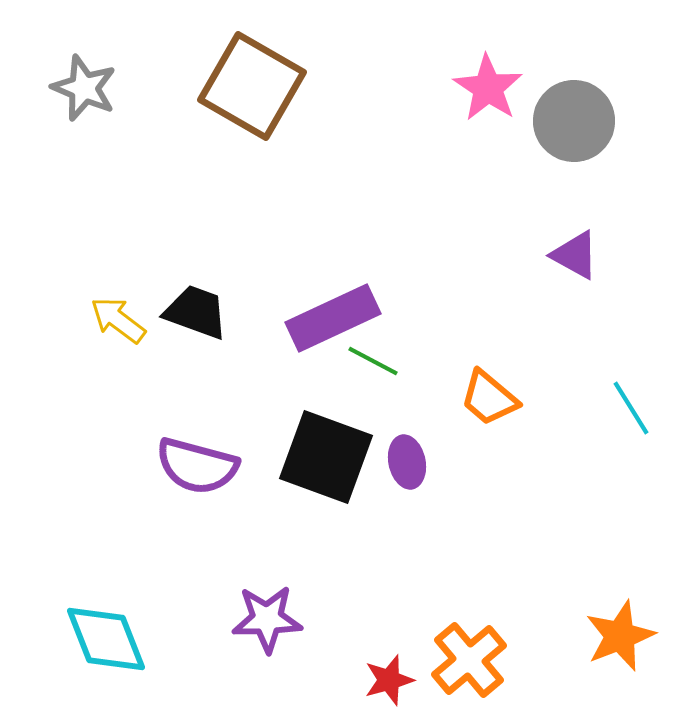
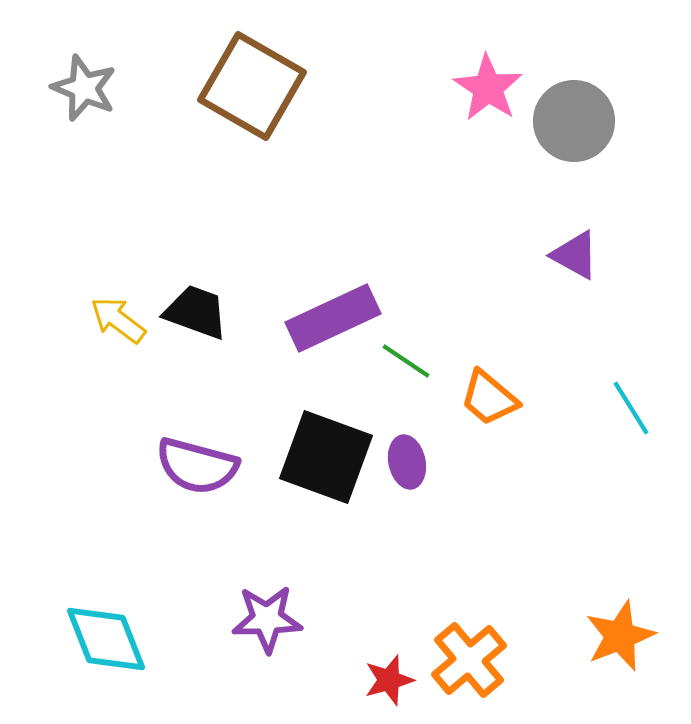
green line: moved 33 px right; rotated 6 degrees clockwise
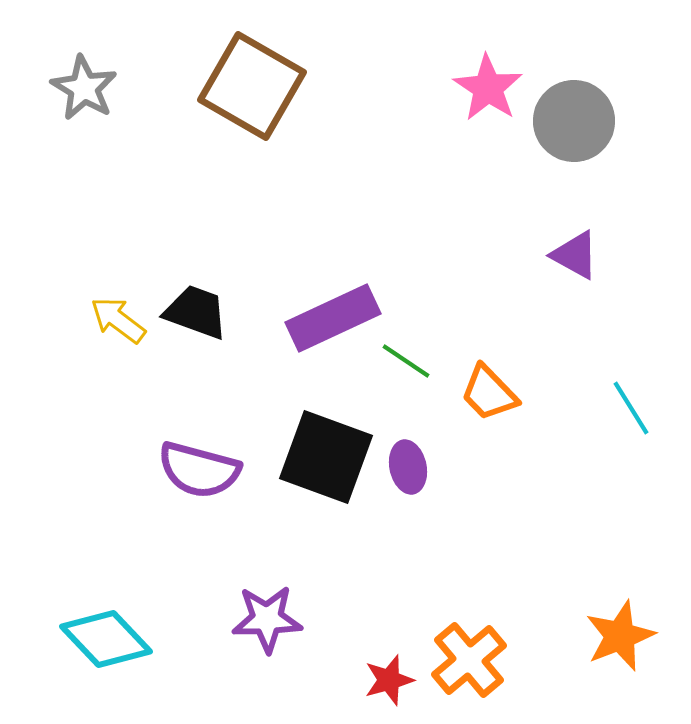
gray star: rotated 8 degrees clockwise
orange trapezoid: moved 5 px up; rotated 6 degrees clockwise
purple ellipse: moved 1 px right, 5 px down
purple semicircle: moved 2 px right, 4 px down
cyan diamond: rotated 22 degrees counterclockwise
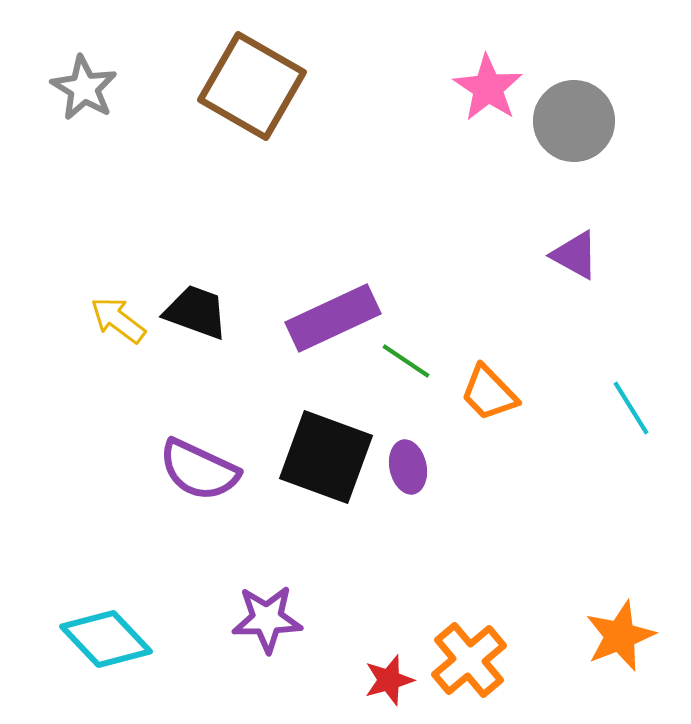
purple semicircle: rotated 10 degrees clockwise
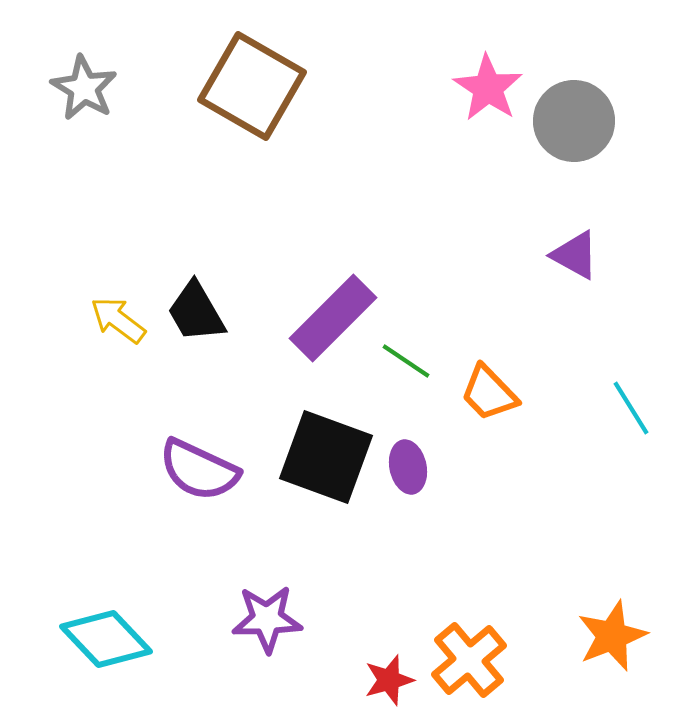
black trapezoid: rotated 140 degrees counterclockwise
purple rectangle: rotated 20 degrees counterclockwise
orange star: moved 8 px left
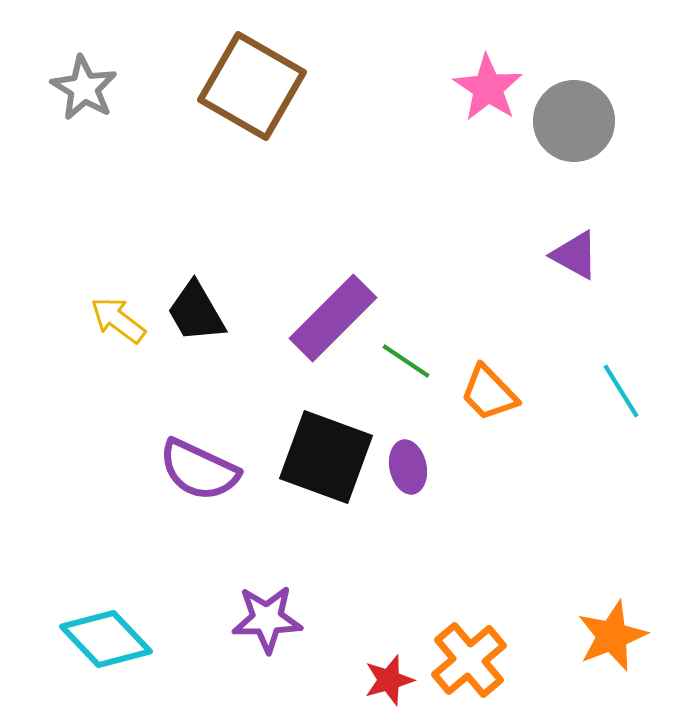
cyan line: moved 10 px left, 17 px up
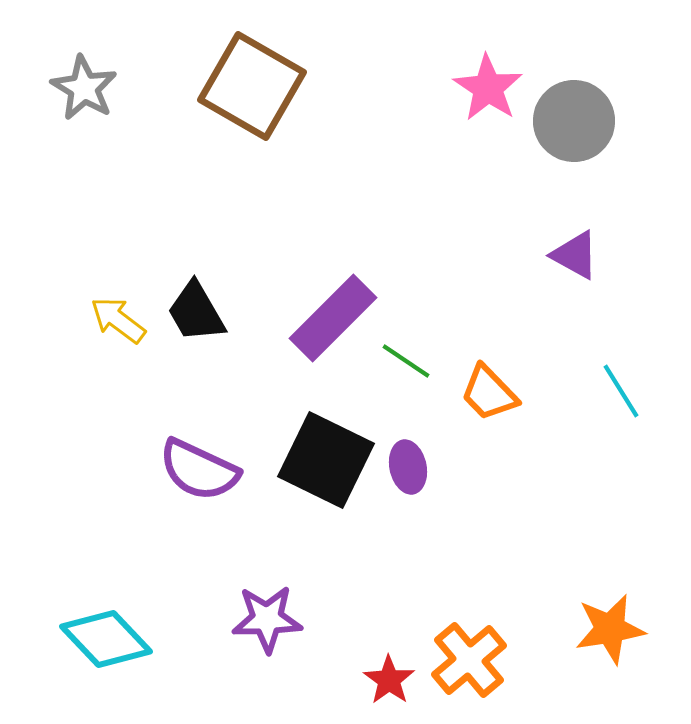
black square: moved 3 px down; rotated 6 degrees clockwise
orange star: moved 2 px left, 7 px up; rotated 12 degrees clockwise
red star: rotated 21 degrees counterclockwise
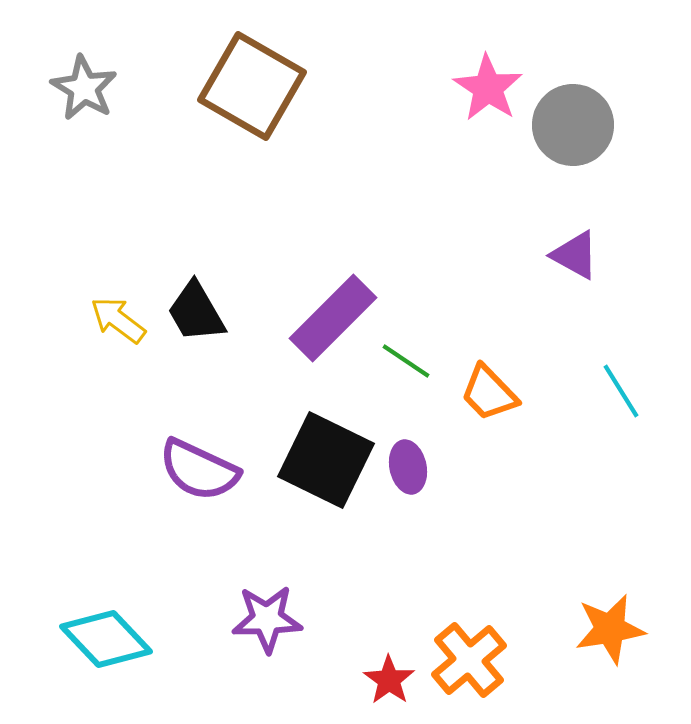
gray circle: moved 1 px left, 4 px down
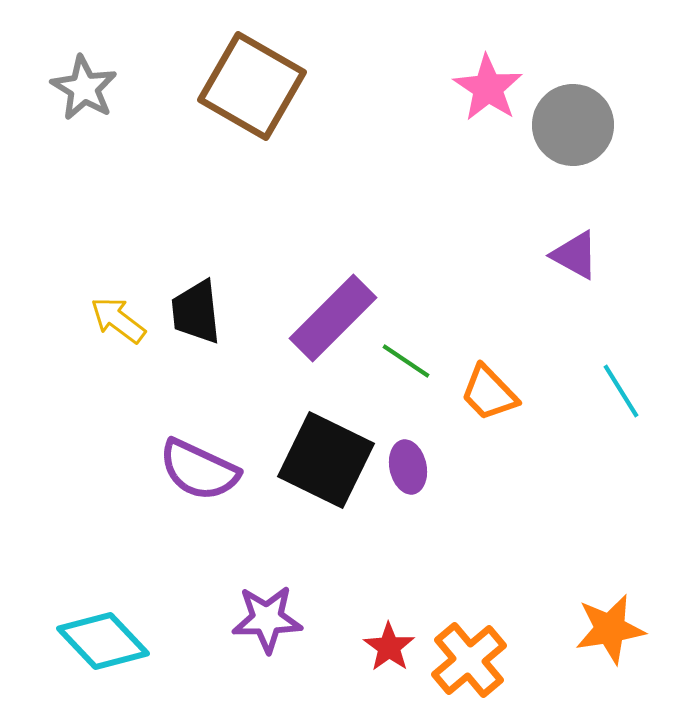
black trapezoid: rotated 24 degrees clockwise
cyan diamond: moved 3 px left, 2 px down
red star: moved 33 px up
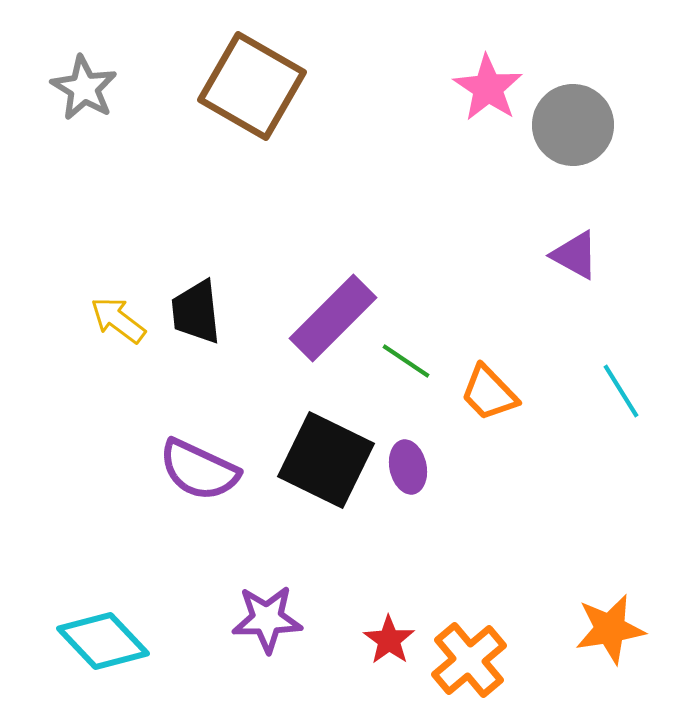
red star: moved 7 px up
